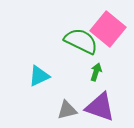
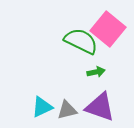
green arrow: rotated 60 degrees clockwise
cyan triangle: moved 3 px right, 31 px down
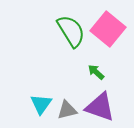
green semicircle: moved 10 px left, 10 px up; rotated 32 degrees clockwise
green arrow: rotated 126 degrees counterclockwise
cyan triangle: moved 1 px left, 3 px up; rotated 30 degrees counterclockwise
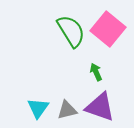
green arrow: rotated 24 degrees clockwise
cyan triangle: moved 3 px left, 4 px down
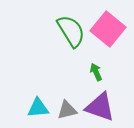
cyan triangle: rotated 50 degrees clockwise
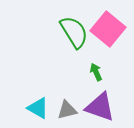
green semicircle: moved 3 px right, 1 px down
cyan triangle: rotated 35 degrees clockwise
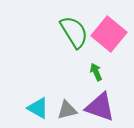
pink square: moved 1 px right, 5 px down
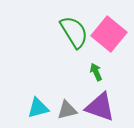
cyan triangle: rotated 45 degrees counterclockwise
